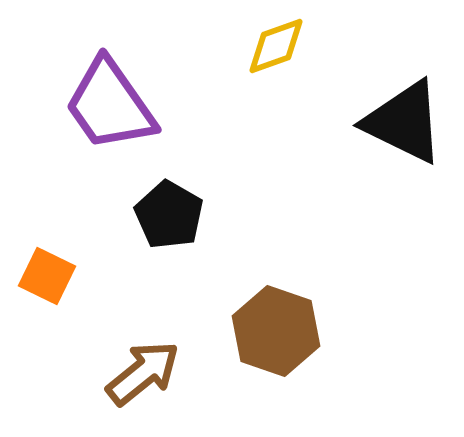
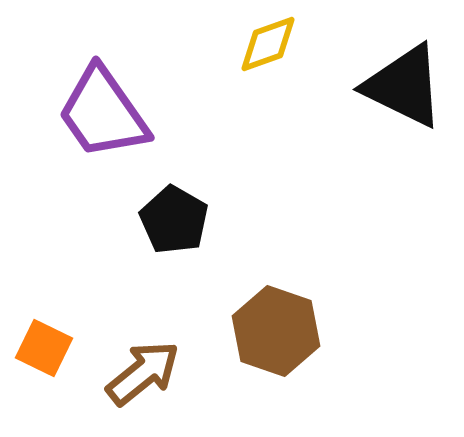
yellow diamond: moved 8 px left, 2 px up
purple trapezoid: moved 7 px left, 8 px down
black triangle: moved 36 px up
black pentagon: moved 5 px right, 5 px down
orange square: moved 3 px left, 72 px down
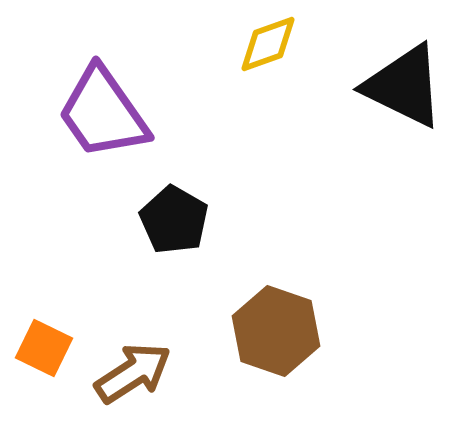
brown arrow: moved 10 px left; rotated 6 degrees clockwise
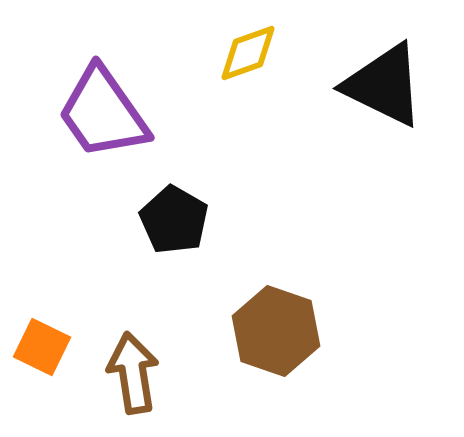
yellow diamond: moved 20 px left, 9 px down
black triangle: moved 20 px left, 1 px up
orange square: moved 2 px left, 1 px up
brown arrow: rotated 66 degrees counterclockwise
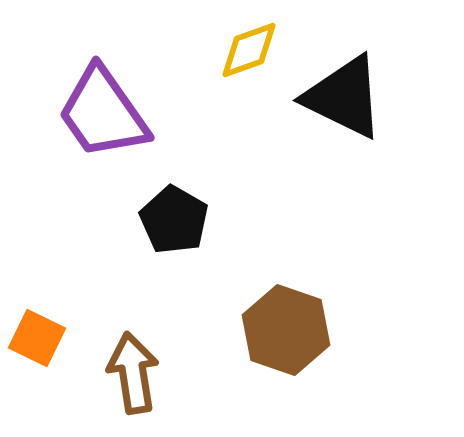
yellow diamond: moved 1 px right, 3 px up
black triangle: moved 40 px left, 12 px down
brown hexagon: moved 10 px right, 1 px up
orange square: moved 5 px left, 9 px up
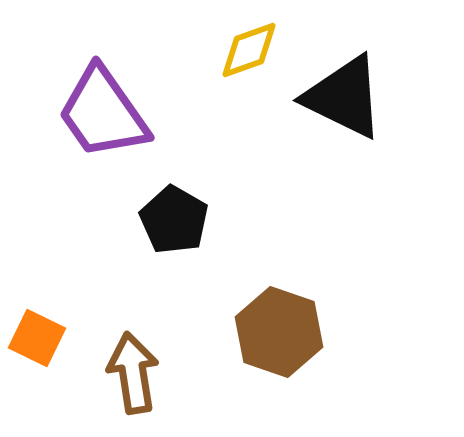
brown hexagon: moved 7 px left, 2 px down
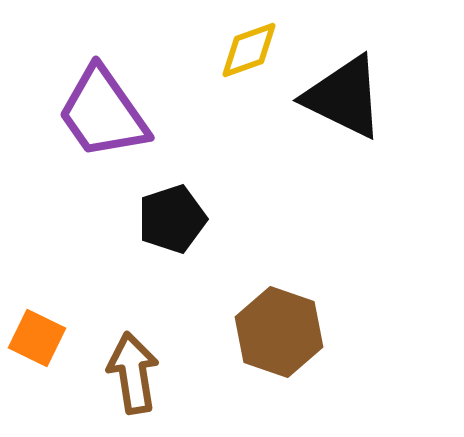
black pentagon: moved 2 px left, 1 px up; rotated 24 degrees clockwise
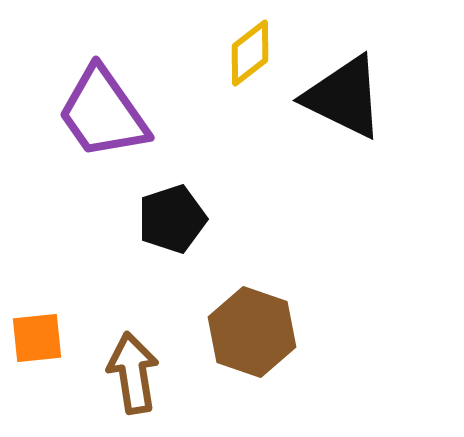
yellow diamond: moved 1 px right, 3 px down; rotated 18 degrees counterclockwise
brown hexagon: moved 27 px left
orange square: rotated 32 degrees counterclockwise
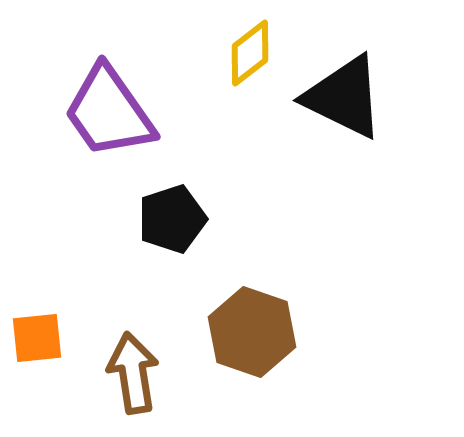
purple trapezoid: moved 6 px right, 1 px up
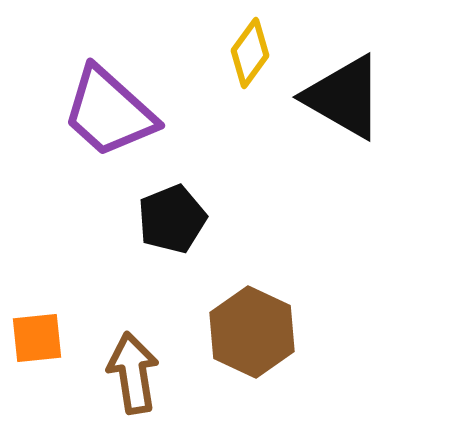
yellow diamond: rotated 16 degrees counterclockwise
black triangle: rotated 4 degrees clockwise
purple trapezoid: rotated 13 degrees counterclockwise
black pentagon: rotated 4 degrees counterclockwise
brown hexagon: rotated 6 degrees clockwise
